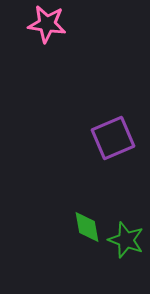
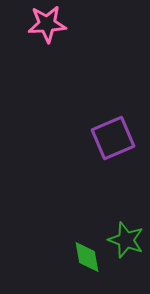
pink star: rotated 12 degrees counterclockwise
green diamond: moved 30 px down
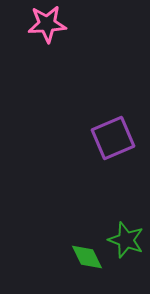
green diamond: rotated 16 degrees counterclockwise
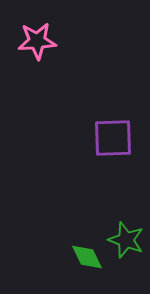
pink star: moved 10 px left, 17 px down
purple square: rotated 21 degrees clockwise
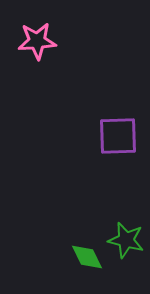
purple square: moved 5 px right, 2 px up
green star: rotated 6 degrees counterclockwise
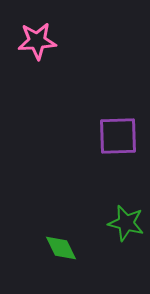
green star: moved 17 px up
green diamond: moved 26 px left, 9 px up
